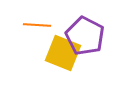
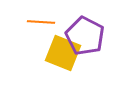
orange line: moved 4 px right, 3 px up
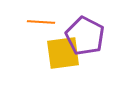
yellow square: rotated 30 degrees counterclockwise
